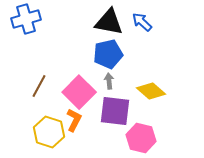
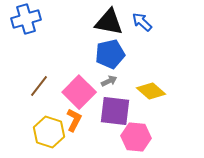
blue pentagon: moved 2 px right
gray arrow: rotated 70 degrees clockwise
brown line: rotated 10 degrees clockwise
pink hexagon: moved 5 px left, 1 px up; rotated 8 degrees counterclockwise
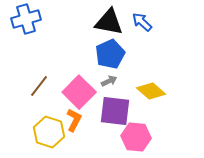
blue pentagon: rotated 12 degrees counterclockwise
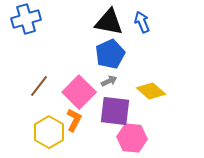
blue arrow: rotated 25 degrees clockwise
yellow hexagon: rotated 12 degrees clockwise
pink hexagon: moved 4 px left, 1 px down
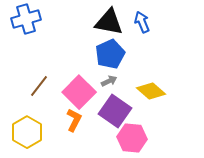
purple square: rotated 28 degrees clockwise
yellow hexagon: moved 22 px left
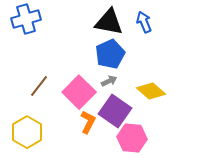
blue arrow: moved 2 px right
orange L-shape: moved 14 px right, 2 px down
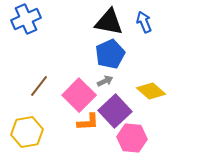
blue cross: rotated 8 degrees counterclockwise
gray arrow: moved 4 px left
pink square: moved 3 px down
purple square: rotated 12 degrees clockwise
orange L-shape: rotated 60 degrees clockwise
yellow hexagon: rotated 20 degrees clockwise
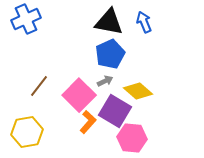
yellow diamond: moved 13 px left
purple square: rotated 16 degrees counterclockwise
orange L-shape: rotated 45 degrees counterclockwise
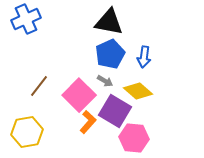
blue arrow: moved 35 px down; rotated 150 degrees counterclockwise
gray arrow: rotated 56 degrees clockwise
pink hexagon: moved 2 px right
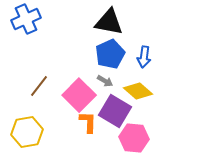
orange L-shape: rotated 40 degrees counterclockwise
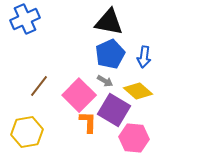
blue cross: moved 1 px left
purple square: moved 1 px left, 1 px up
